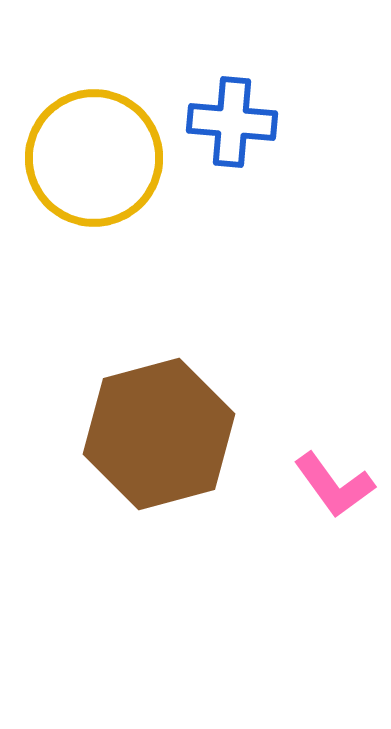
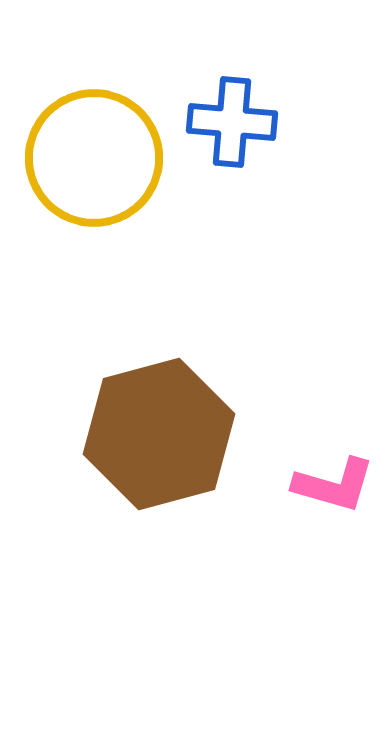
pink L-shape: rotated 38 degrees counterclockwise
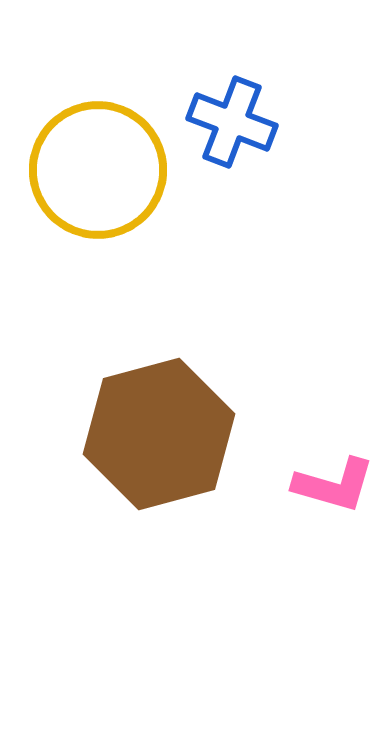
blue cross: rotated 16 degrees clockwise
yellow circle: moved 4 px right, 12 px down
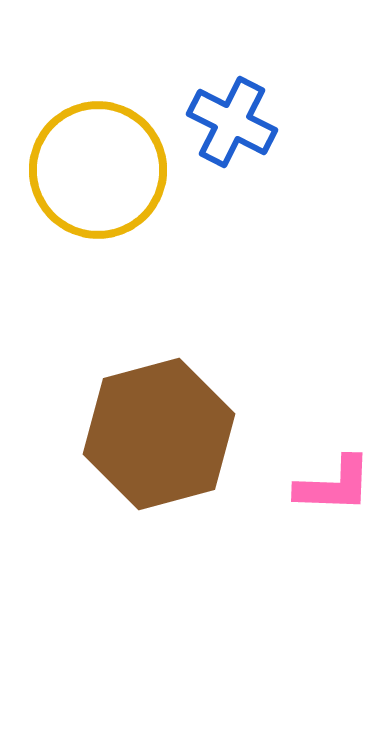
blue cross: rotated 6 degrees clockwise
pink L-shape: rotated 14 degrees counterclockwise
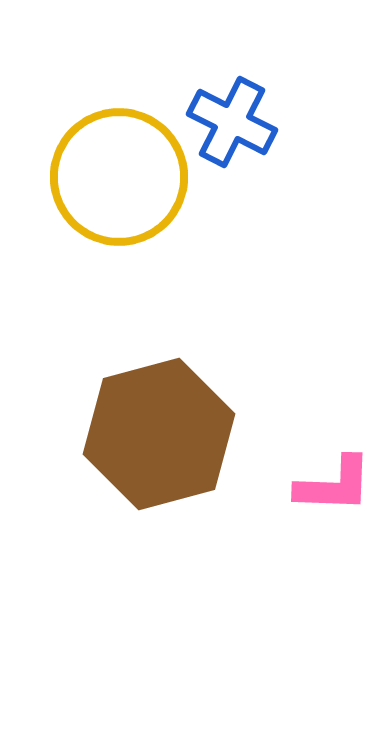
yellow circle: moved 21 px right, 7 px down
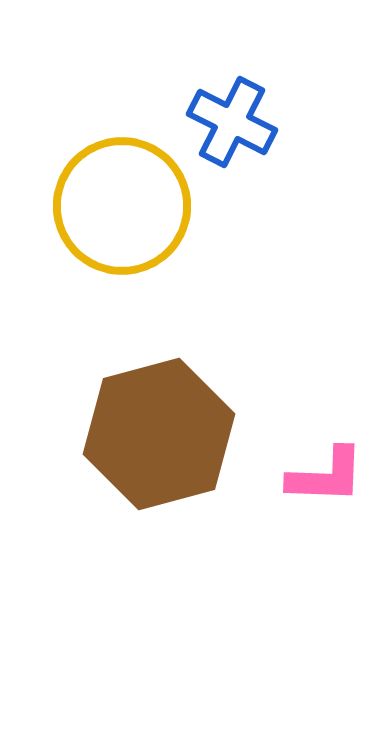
yellow circle: moved 3 px right, 29 px down
pink L-shape: moved 8 px left, 9 px up
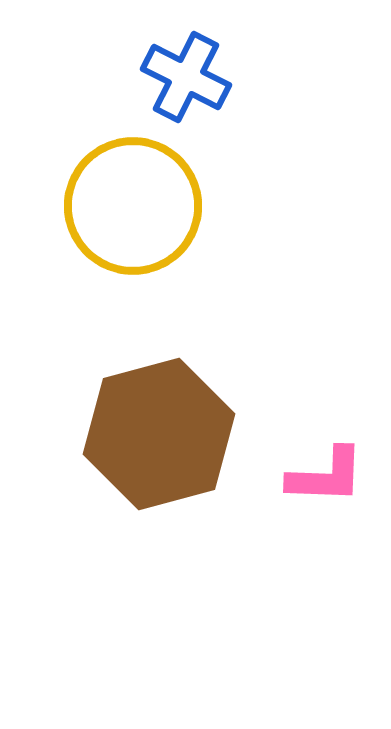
blue cross: moved 46 px left, 45 px up
yellow circle: moved 11 px right
